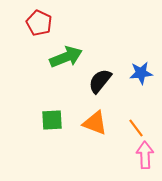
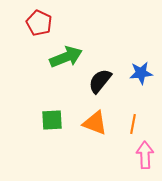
orange line: moved 3 px left, 4 px up; rotated 48 degrees clockwise
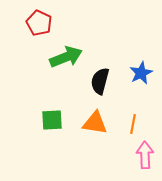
blue star: rotated 20 degrees counterclockwise
black semicircle: rotated 24 degrees counterclockwise
orange triangle: rotated 12 degrees counterclockwise
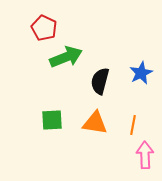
red pentagon: moved 5 px right, 5 px down
orange line: moved 1 px down
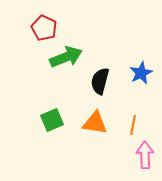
green square: rotated 20 degrees counterclockwise
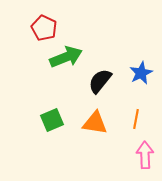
black semicircle: rotated 24 degrees clockwise
orange line: moved 3 px right, 6 px up
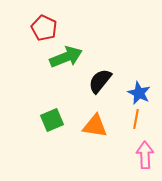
blue star: moved 2 px left, 20 px down; rotated 20 degrees counterclockwise
orange triangle: moved 3 px down
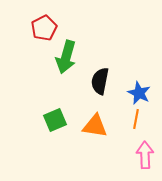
red pentagon: rotated 20 degrees clockwise
green arrow: rotated 128 degrees clockwise
black semicircle: rotated 28 degrees counterclockwise
green square: moved 3 px right
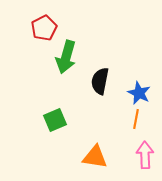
orange triangle: moved 31 px down
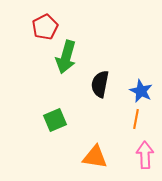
red pentagon: moved 1 px right, 1 px up
black semicircle: moved 3 px down
blue star: moved 2 px right, 2 px up
